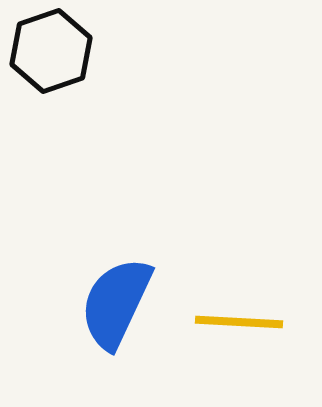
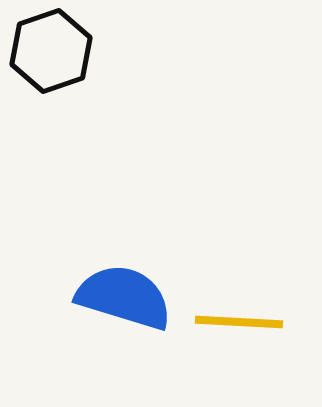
blue semicircle: moved 8 px right, 6 px up; rotated 82 degrees clockwise
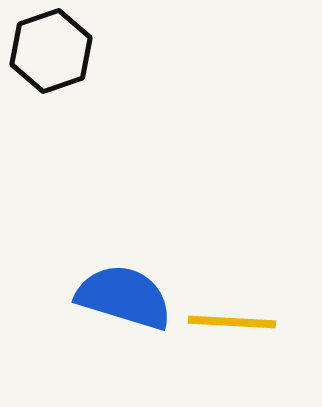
yellow line: moved 7 px left
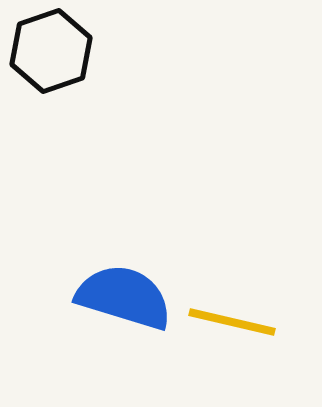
yellow line: rotated 10 degrees clockwise
